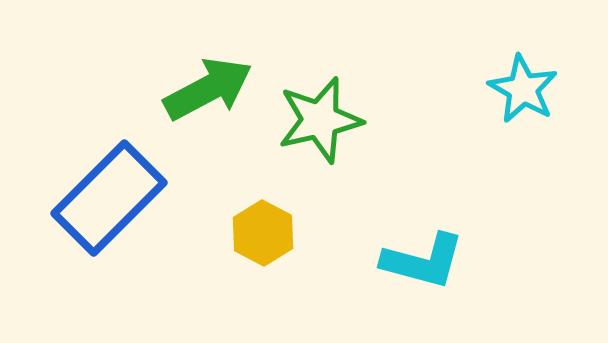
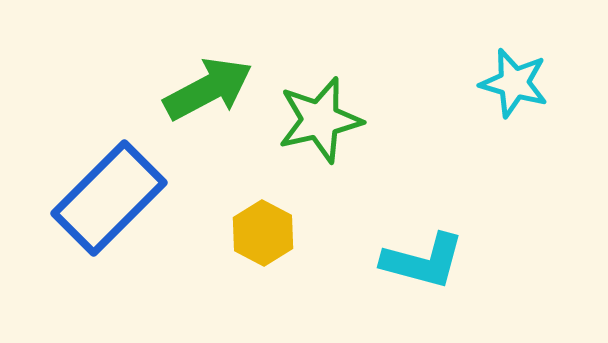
cyan star: moved 9 px left, 6 px up; rotated 14 degrees counterclockwise
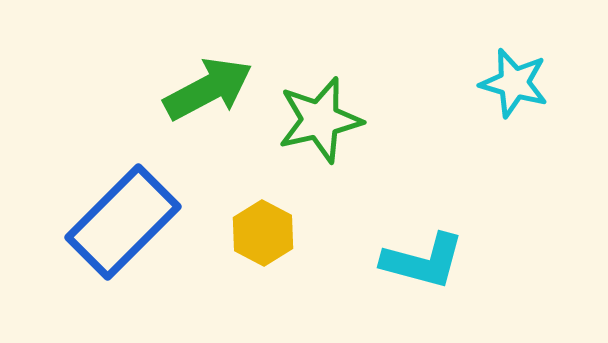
blue rectangle: moved 14 px right, 24 px down
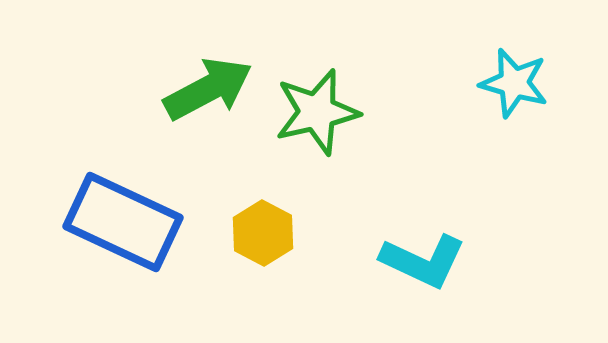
green star: moved 3 px left, 8 px up
blue rectangle: rotated 70 degrees clockwise
cyan L-shape: rotated 10 degrees clockwise
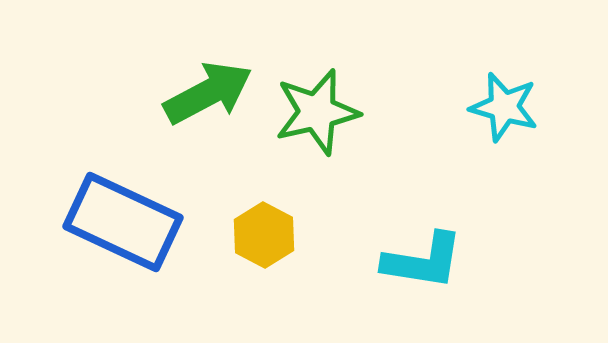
cyan star: moved 10 px left, 24 px down
green arrow: moved 4 px down
yellow hexagon: moved 1 px right, 2 px down
cyan L-shape: rotated 16 degrees counterclockwise
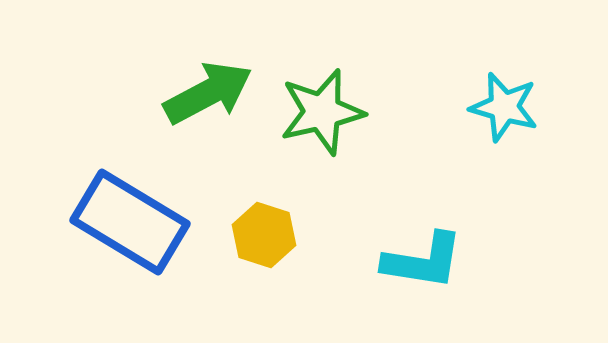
green star: moved 5 px right
blue rectangle: moved 7 px right; rotated 6 degrees clockwise
yellow hexagon: rotated 10 degrees counterclockwise
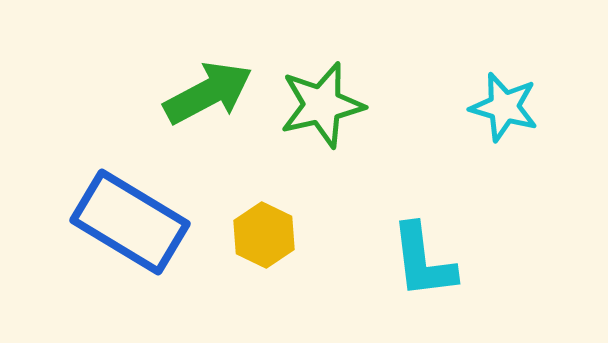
green star: moved 7 px up
yellow hexagon: rotated 8 degrees clockwise
cyan L-shape: rotated 74 degrees clockwise
